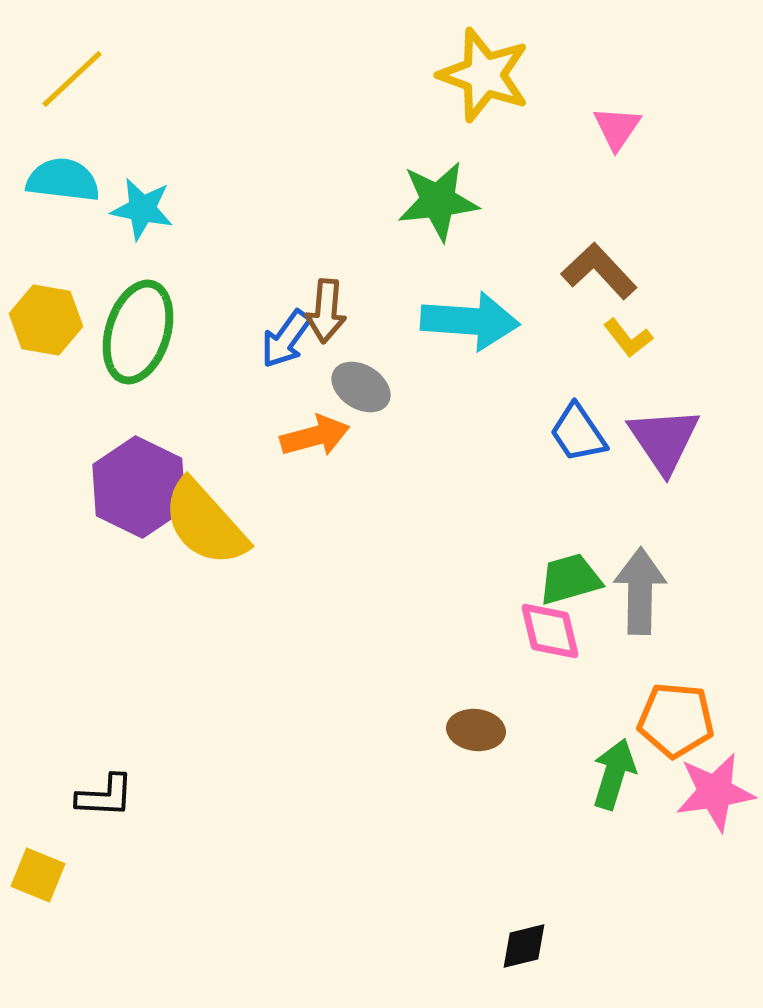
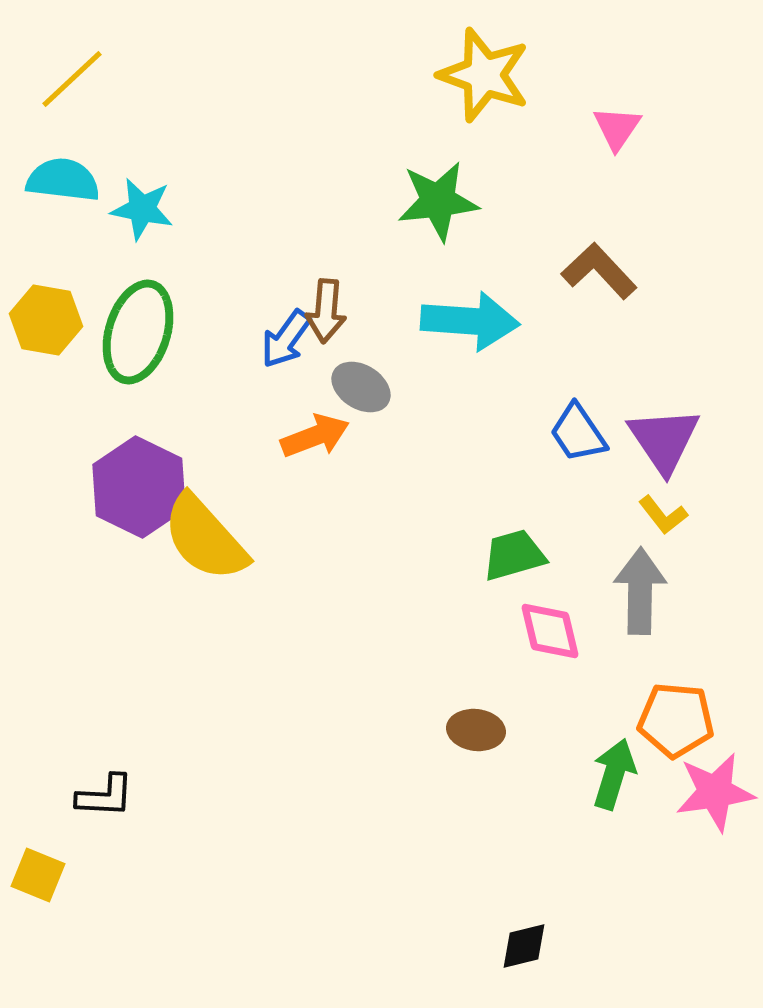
yellow L-shape: moved 35 px right, 177 px down
orange arrow: rotated 6 degrees counterclockwise
yellow semicircle: moved 15 px down
green trapezoid: moved 56 px left, 24 px up
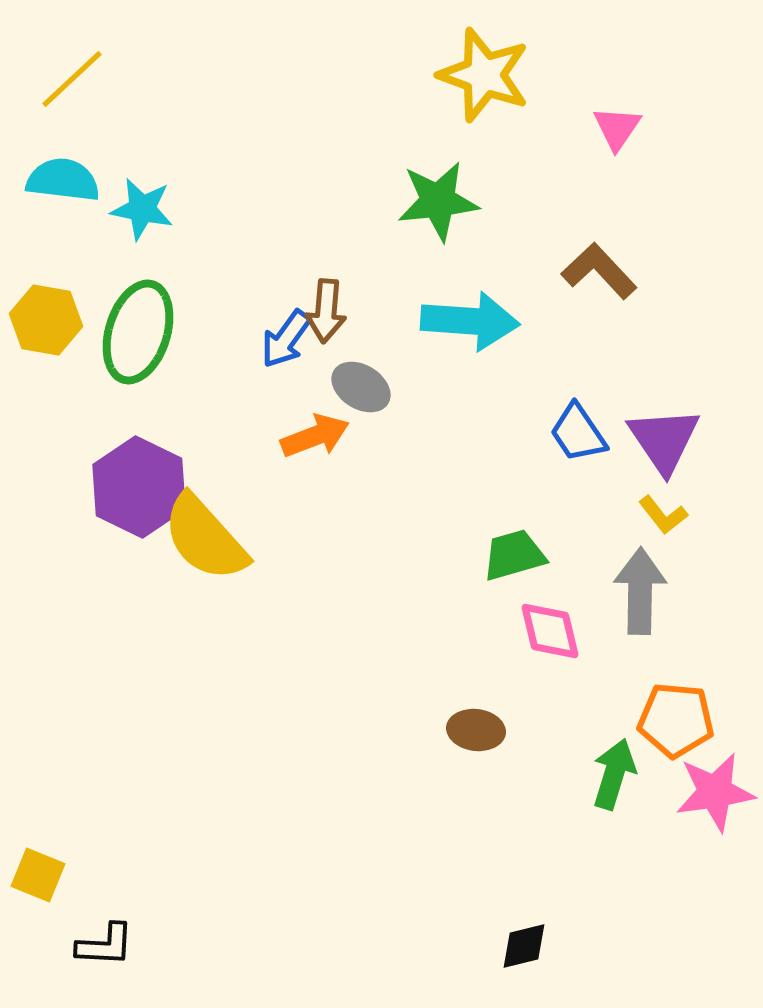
black L-shape: moved 149 px down
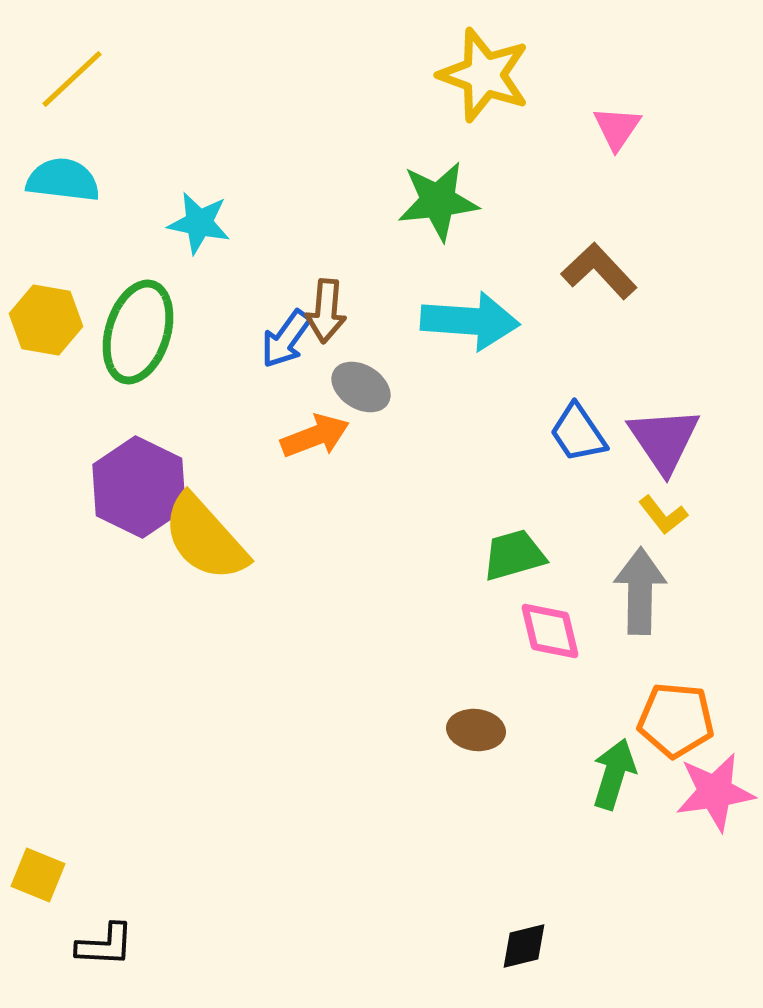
cyan star: moved 57 px right, 14 px down
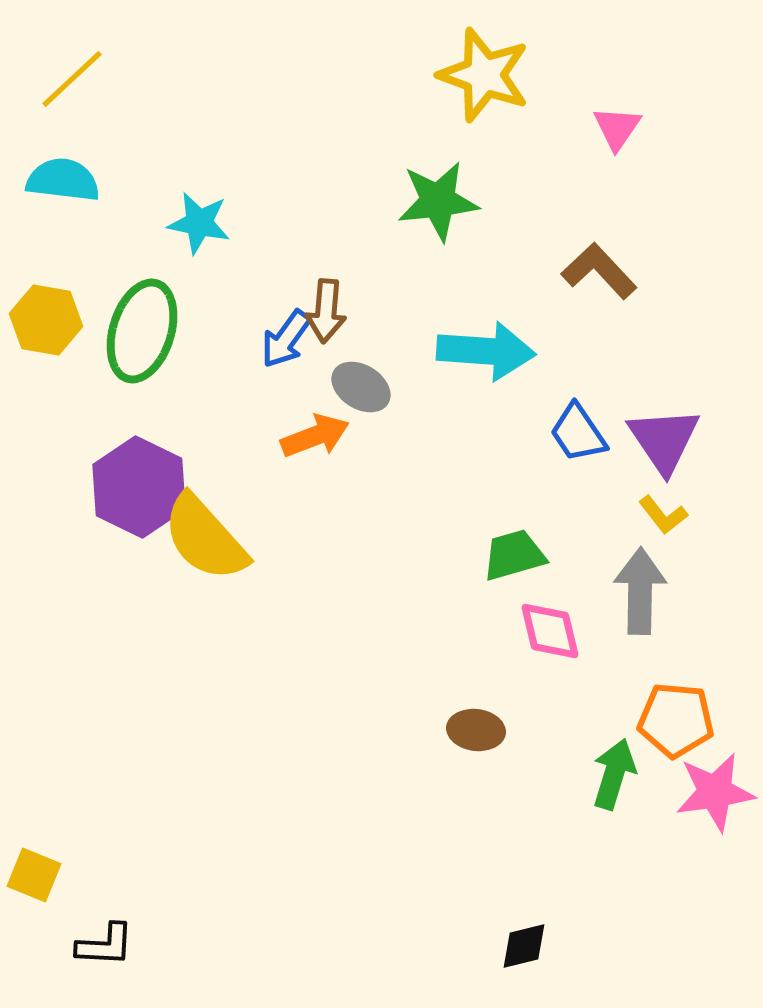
cyan arrow: moved 16 px right, 30 px down
green ellipse: moved 4 px right, 1 px up
yellow square: moved 4 px left
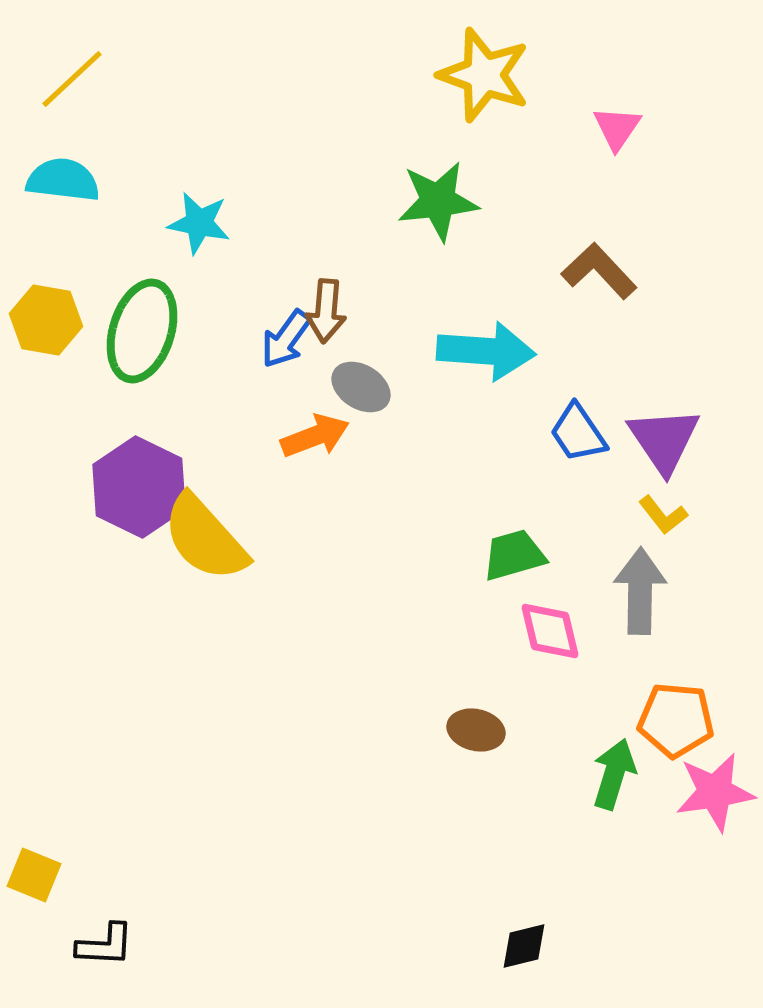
brown ellipse: rotated 6 degrees clockwise
